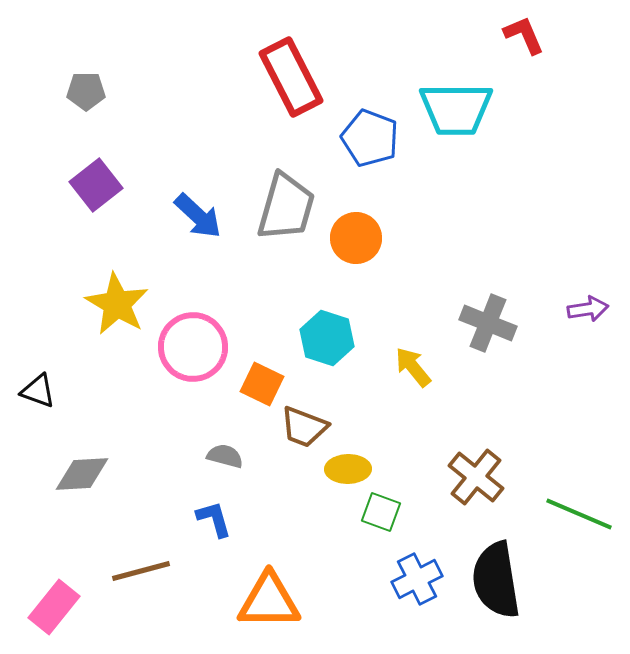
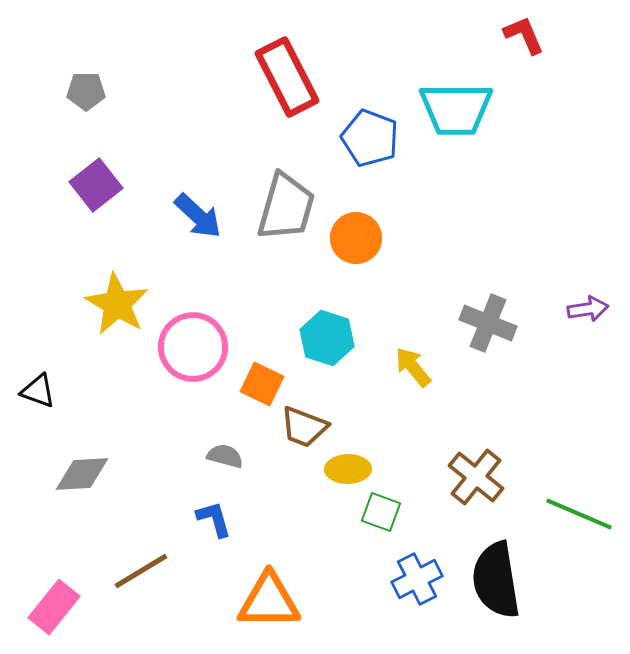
red rectangle: moved 4 px left
brown line: rotated 16 degrees counterclockwise
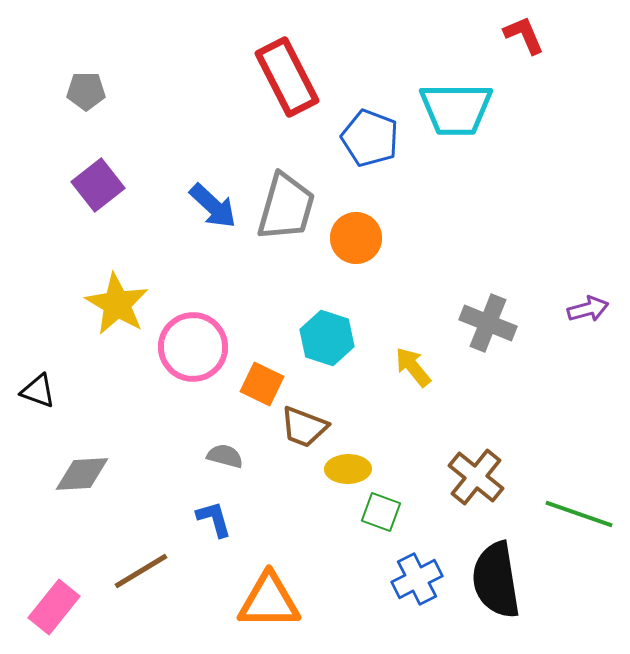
purple square: moved 2 px right
blue arrow: moved 15 px right, 10 px up
purple arrow: rotated 6 degrees counterclockwise
green line: rotated 4 degrees counterclockwise
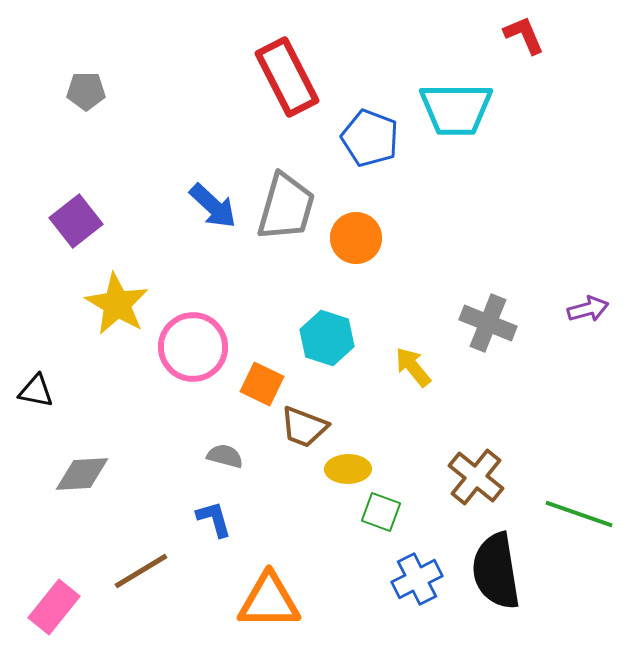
purple square: moved 22 px left, 36 px down
black triangle: moved 2 px left; rotated 9 degrees counterclockwise
black semicircle: moved 9 px up
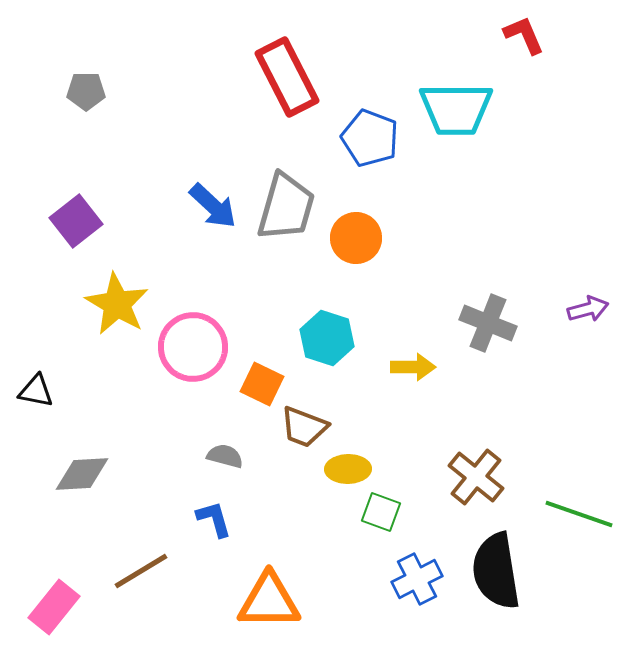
yellow arrow: rotated 129 degrees clockwise
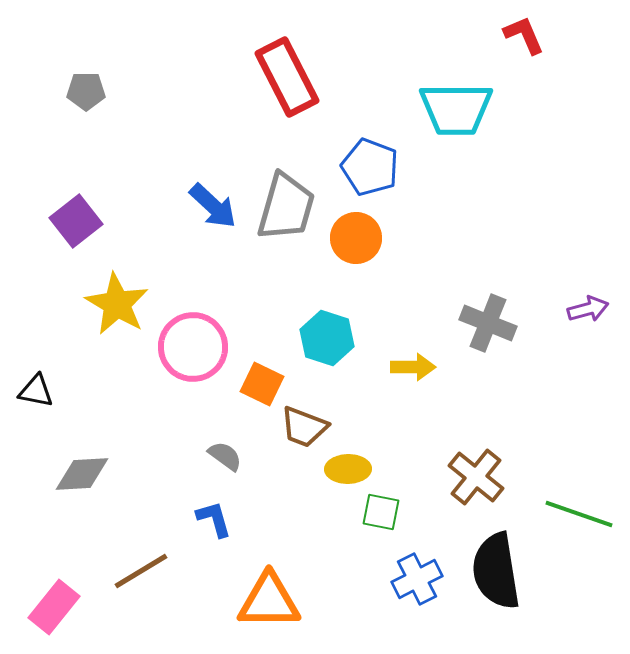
blue pentagon: moved 29 px down
gray semicircle: rotated 21 degrees clockwise
green square: rotated 9 degrees counterclockwise
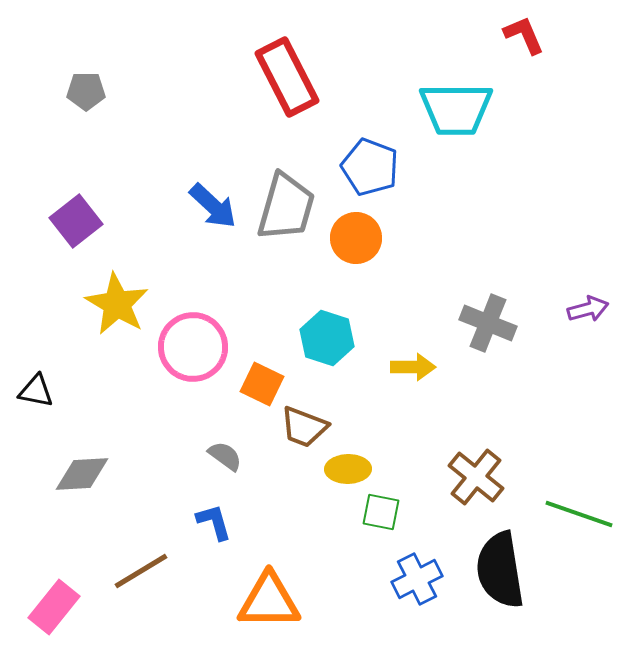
blue L-shape: moved 3 px down
black semicircle: moved 4 px right, 1 px up
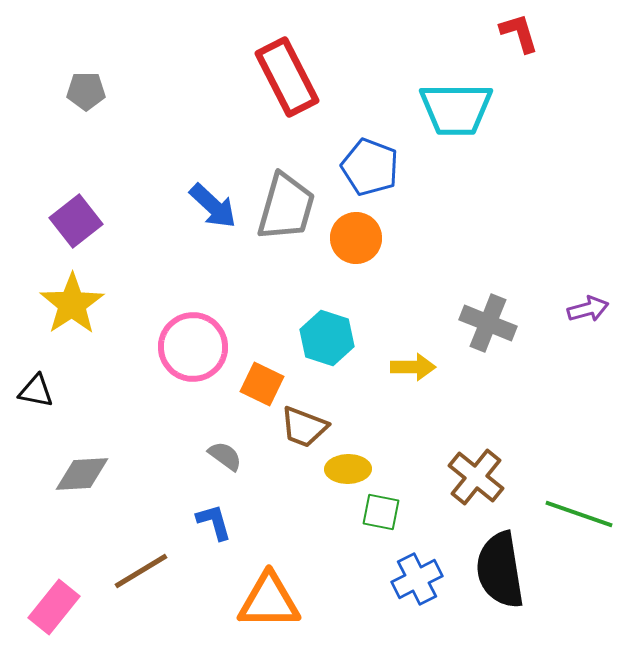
red L-shape: moved 5 px left, 2 px up; rotated 6 degrees clockwise
yellow star: moved 45 px left; rotated 8 degrees clockwise
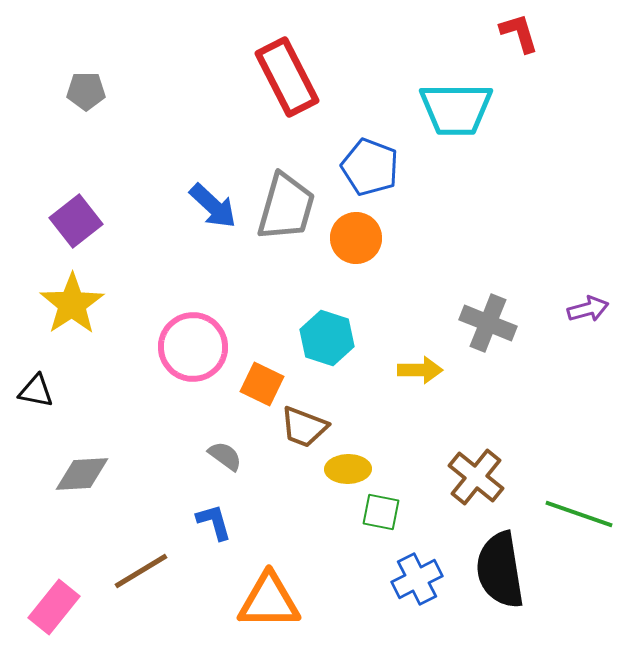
yellow arrow: moved 7 px right, 3 px down
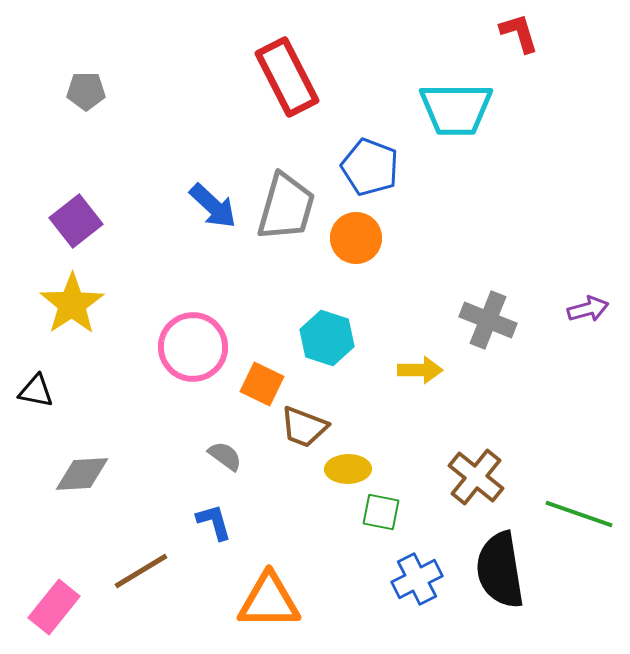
gray cross: moved 3 px up
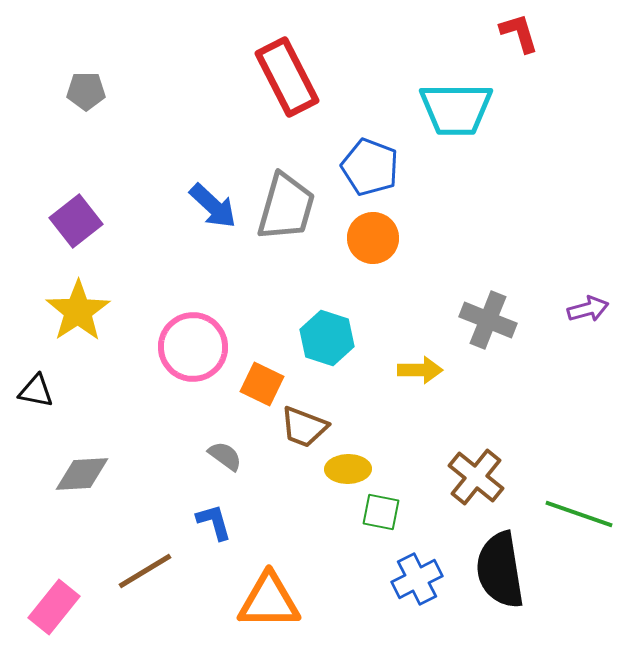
orange circle: moved 17 px right
yellow star: moved 6 px right, 7 px down
brown line: moved 4 px right
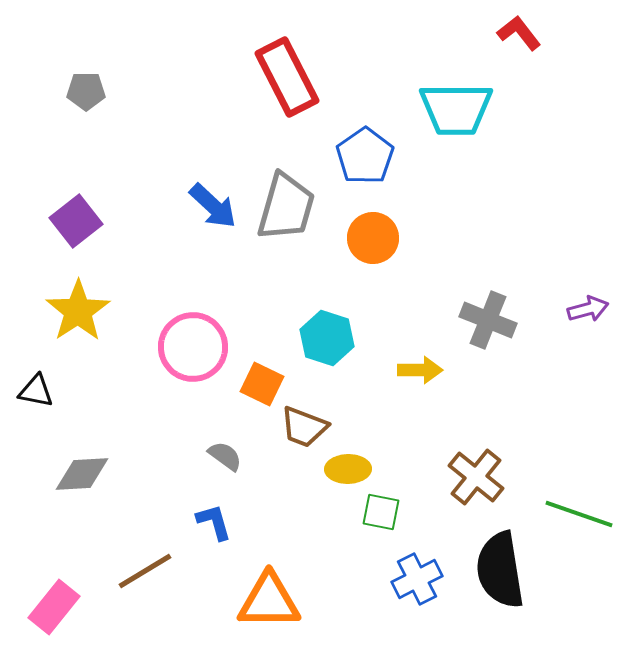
red L-shape: rotated 21 degrees counterclockwise
blue pentagon: moved 5 px left, 11 px up; rotated 16 degrees clockwise
